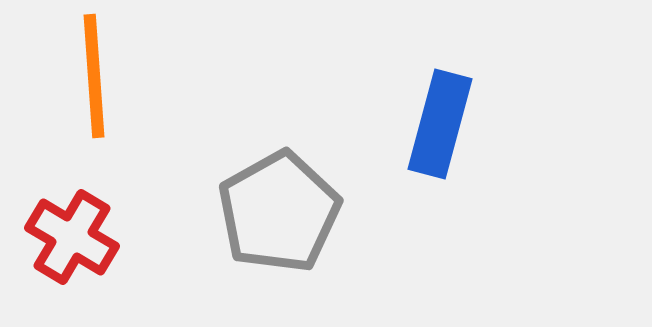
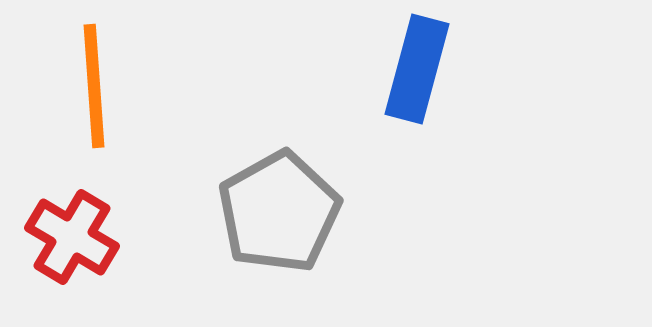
orange line: moved 10 px down
blue rectangle: moved 23 px left, 55 px up
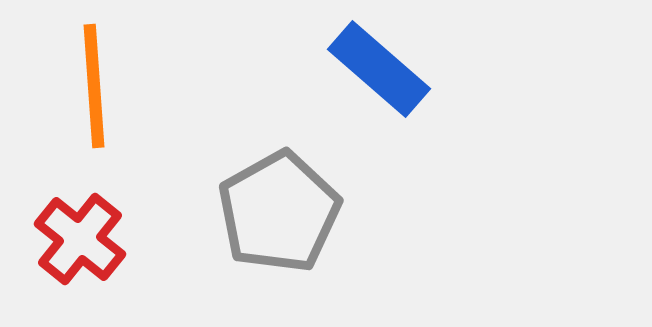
blue rectangle: moved 38 px left; rotated 64 degrees counterclockwise
red cross: moved 8 px right, 2 px down; rotated 8 degrees clockwise
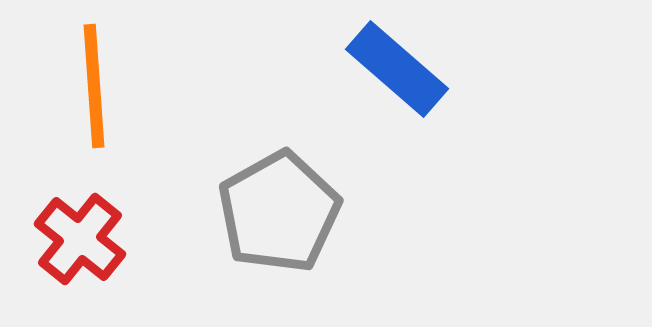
blue rectangle: moved 18 px right
